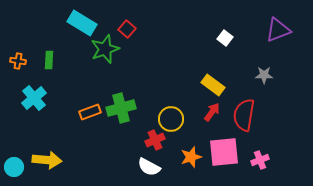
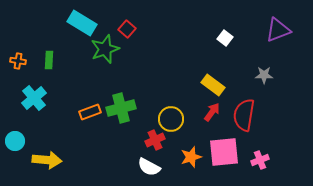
cyan circle: moved 1 px right, 26 px up
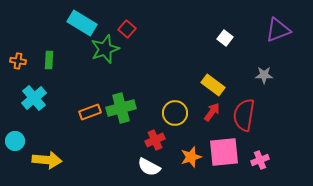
yellow circle: moved 4 px right, 6 px up
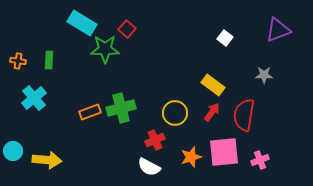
green star: rotated 20 degrees clockwise
cyan circle: moved 2 px left, 10 px down
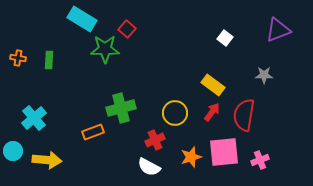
cyan rectangle: moved 4 px up
orange cross: moved 3 px up
cyan cross: moved 20 px down
orange rectangle: moved 3 px right, 20 px down
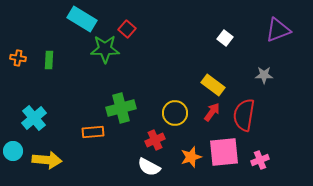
orange rectangle: rotated 15 degrees clockwise
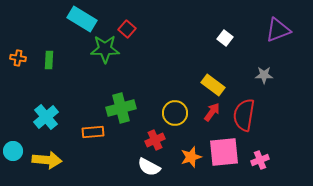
cyan cross: moved 12 px right, 1 px up
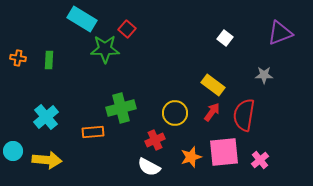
purple triangle: moved 2 px right, 3 px down
pink cross: rotated 18 degrees counterclockwise
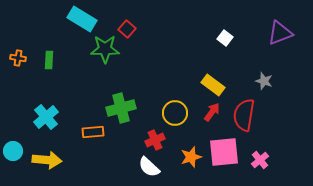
gray star: moved 6 px down; rotated 18 degrees clockwise
white semicircle: rotated 15 degrees clockwise
